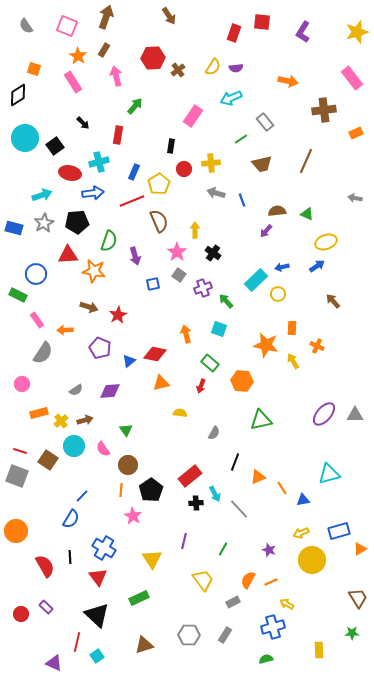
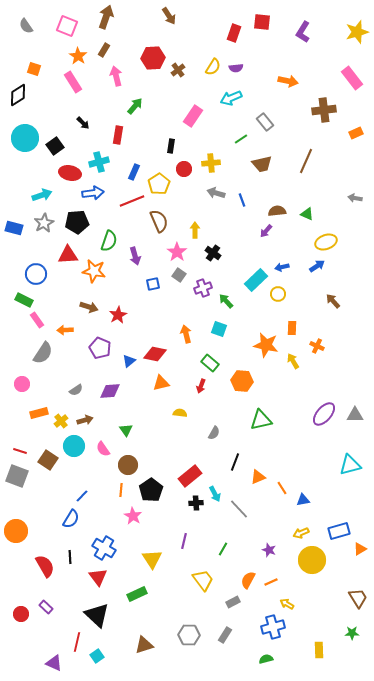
green rectangle at (18, 295): moved 6 px right, 5 px down
cyan triangle at (329, 474): moved 21 px right, 9 px up
green rectangle at (139, 598): moved 2 px left, 4 px up
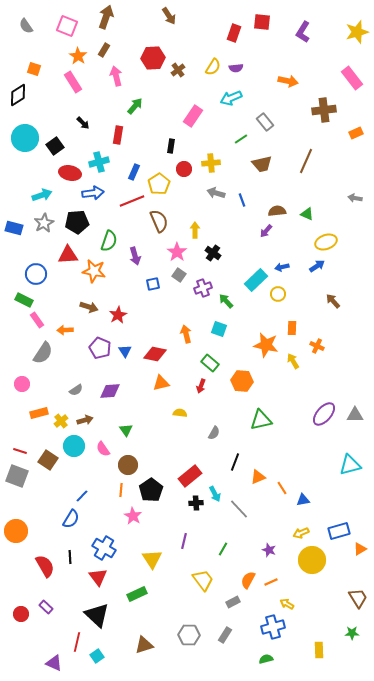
blue triangle at (129, 361): moved 4 px left, 10 px up; rotated 24 degrees counterclockwise
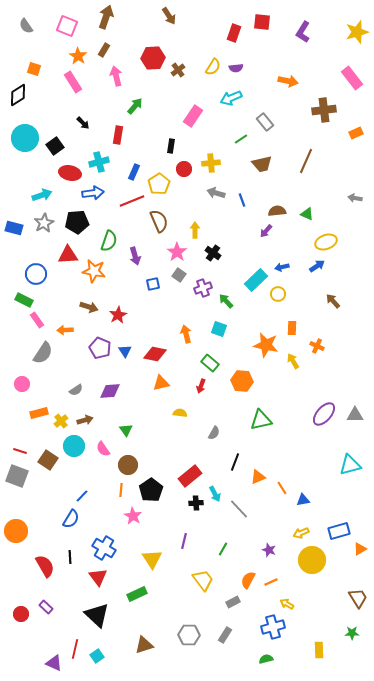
red line at (77, 642): moved 2 px left, 7 px down
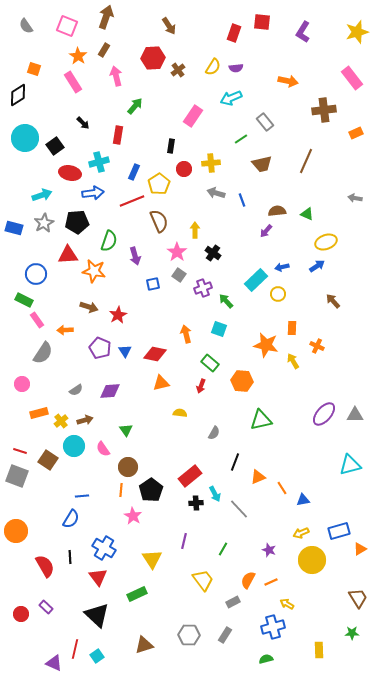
brown arrow at (169, 16): moved 10 px down
brown circle at (128, 465): moved 2 px down
blue line at (82, 496): rotated 40 degrees clockwise
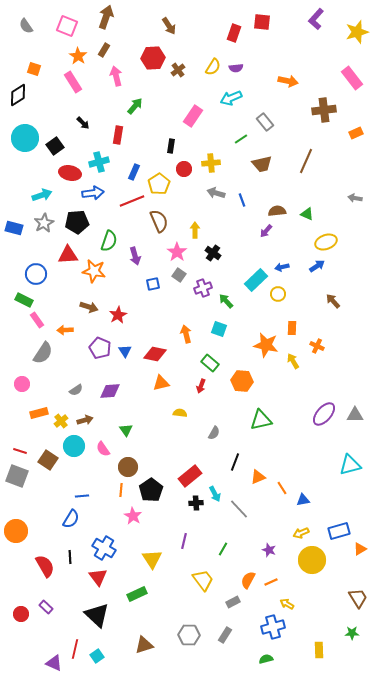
purple L-shape at (303, 32): moved 13 px right, 13 px up; rotated 10 degrees clockwise
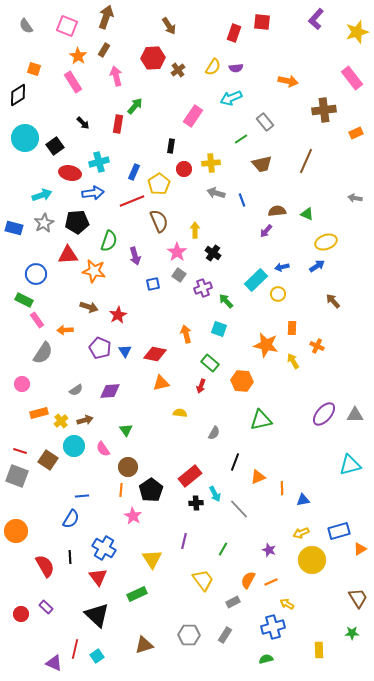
red rectangle at (118, 135): moved 11 px up
orange line at (282, 488): rotated 32 degrees clockwise
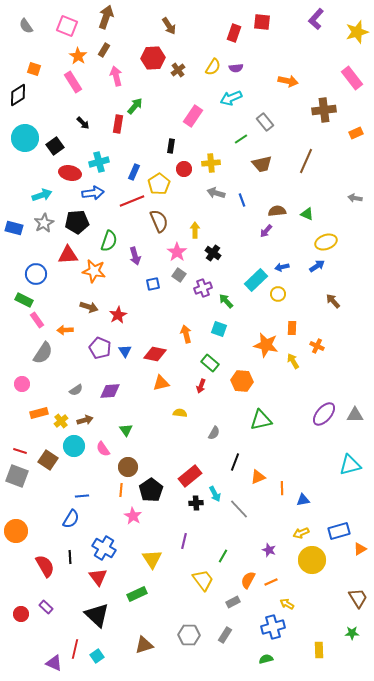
green line at (223, 549): moved 7 px down
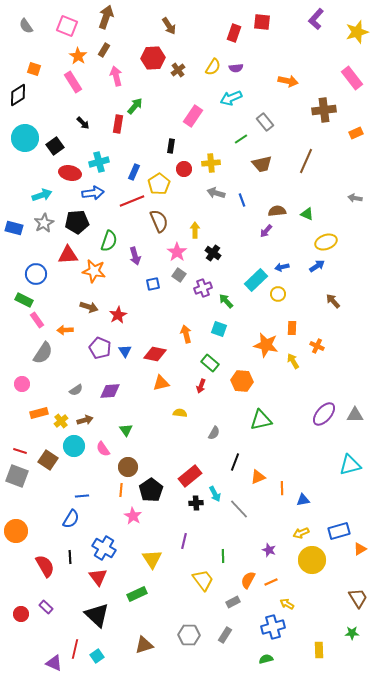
green line at (223, 556): rotated 32 degrees counterclockwise
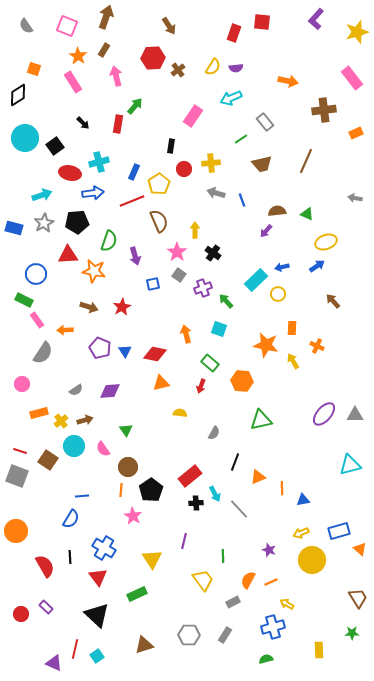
red star at (118, 315): moved 4 px right, 8 px up
orange triangle at (360, 549): rotated 48 degrees counterclockwise
